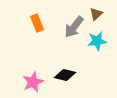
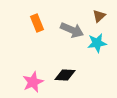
brown triangle: moved 3 px right, 2 px down
gray arrow: moved 2 px left, 3 px down; rotated 105 degrees counterclockwise
cyan star: moved 2 px down
black diamond: rotated 10 degrees counterclockwise
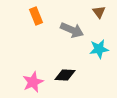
brown triangle: moved 4 px up; rotated 24 degrees counterclockwise
orange rectangle: moved 1 px left, 7 px up
cyan star: moved 2 px right, 6 px down
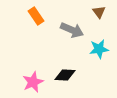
orange rectangle: rotated 12 degrees counterclockwise
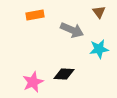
orange rectangle: moved 1 px left, 1 px up; rotated 66 degrees counterclockwise
black diamond: moved 1 px left, 1 px up
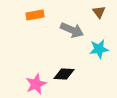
pink star: moved 3 px right, 2 px down
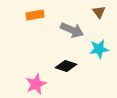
black diamond: moved 2 px right, 8 px up; rotated 15 degrees clockwise
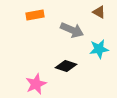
brown triangle: rotated 24 degrees counterclockwise
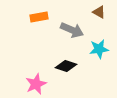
orange rectangle: moved 4 px right, 2 px down
